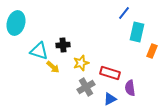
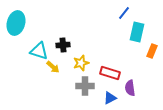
gray cross: moved 1 px left, 1 px up; rotated 30 degrees clockwise
blue triangle: moved 1 px up
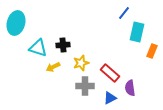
cyan triangle: moved 1 px left, 3 px up
yellow arrow: rotated 112 degrees clockwise
red rectangle: rotated 24 degrees clockwise
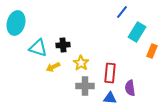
blue line: moved 2 px left, 1 px up
cyan rectangle: rotated 18 degrees clockwise
yellow star: rotated 21 degrees counterclockwise
red rectangle: rotated 54 degrees clockwise
blue triangle: rotated 32 degrees clockwise
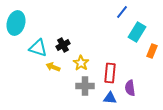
black cross: rotated 24 degrees counterclockwise
yellow arrow: rotated 48 degrees clockwise
